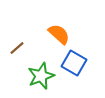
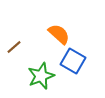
brown line: moved 3 px left, 1 px up
blue square: moved 1 px left, 2 px up
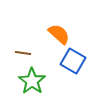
brown line: moved 9 px right, 6 px down; rotated 49 degrees clockwise
green star: moved 9 px left, 5 px down; rotated 16 degrees counterclockwise
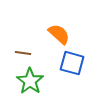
blue square: moved 1 px left, 2 px down; rotated 15 degrees counterclockwise
green star: moved 2 px left
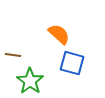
brown line: moved 10 px left, 2 px down
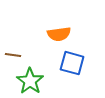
orange semicircle: rotated 130 degrees clockwise
